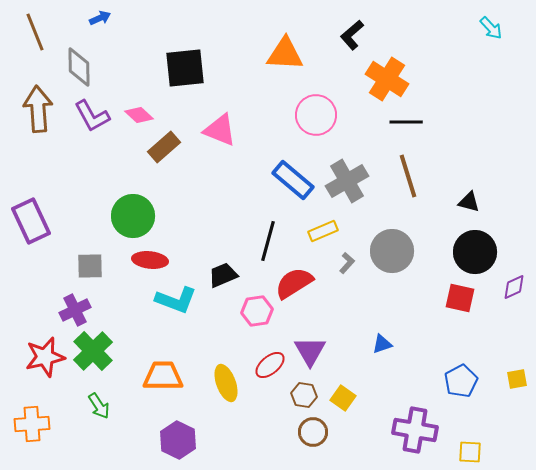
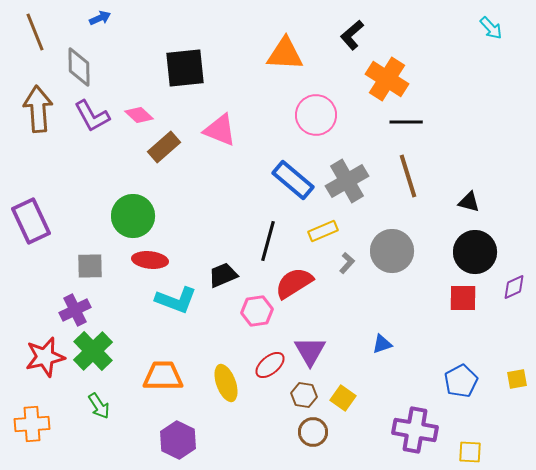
red square at (460, 298): moved 3 px right; rotated 12 degrees counterclockwise
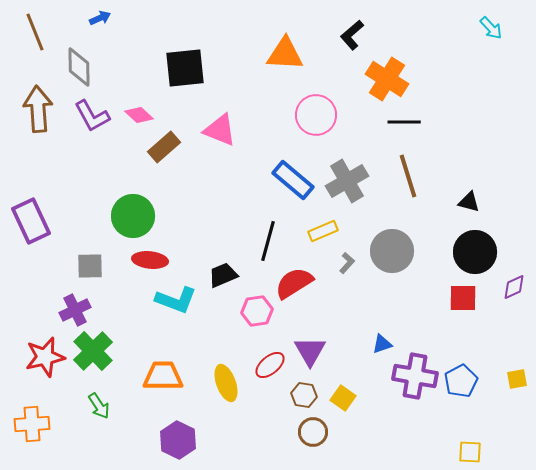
black line at (406, 122): moved 2 px left
purple cross at (415, 430): moved 54 px up
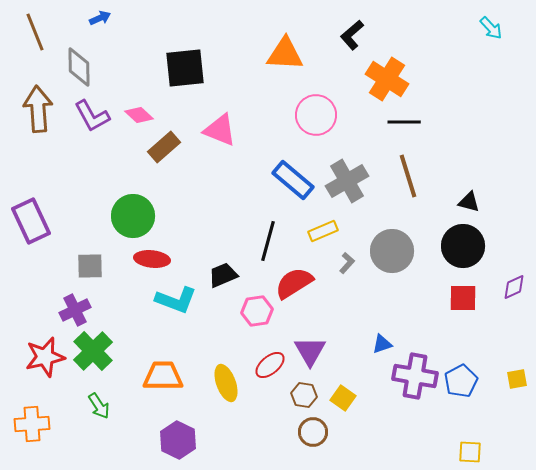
black circle at (475, 252): moved 12 px left, 6 px up
red ellipse at (150, 260): moved 2 px right, 1 px up
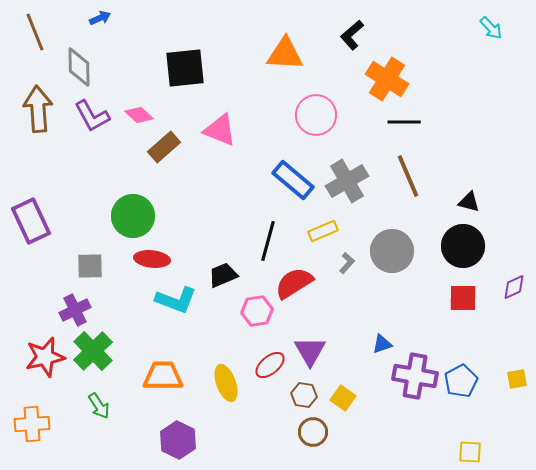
brown line at (408, 176): rotated 6 degrees counterclockwise
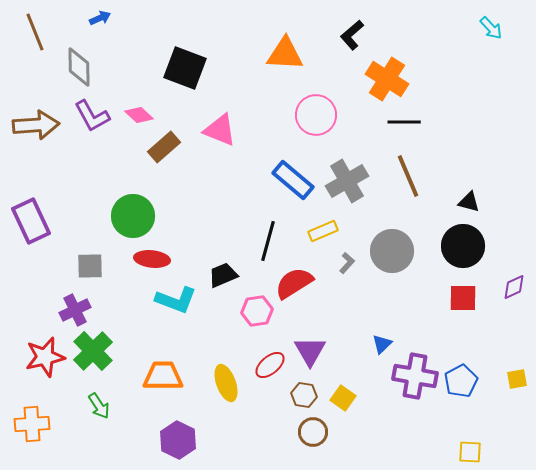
black square at (185, 68): rotated 27 degrees clockwise
brown arrow at (38, 109): moved 2 px left, 16 px down; rotated 90 degrees clockwise
blue triangle at (382, 344): rotated 25 degrees counterclockwise
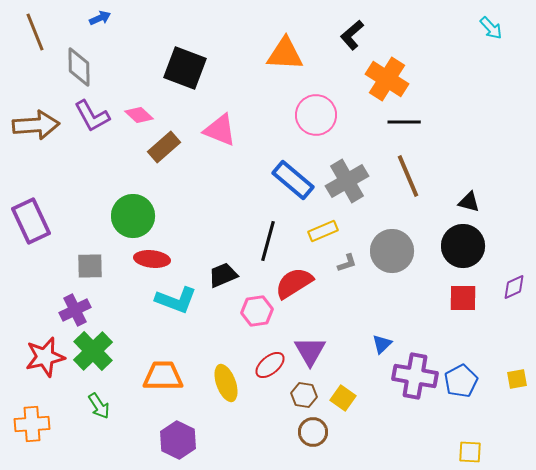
gray L-shape at (347, 263): rotated 30 degrees clockwise
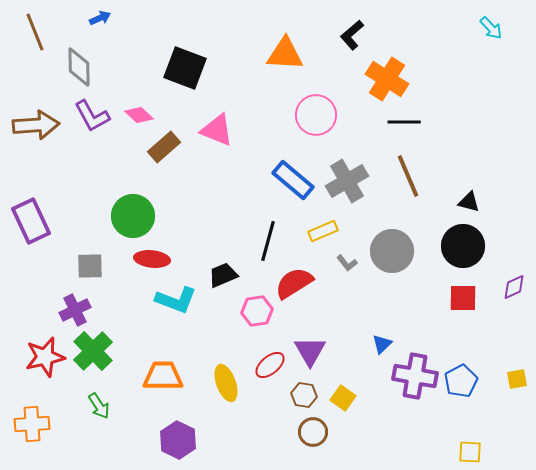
pink triangle at (220, 130): moved 3 px left
gray L-shape at (347, 263): rotated 70 degrees clockwise
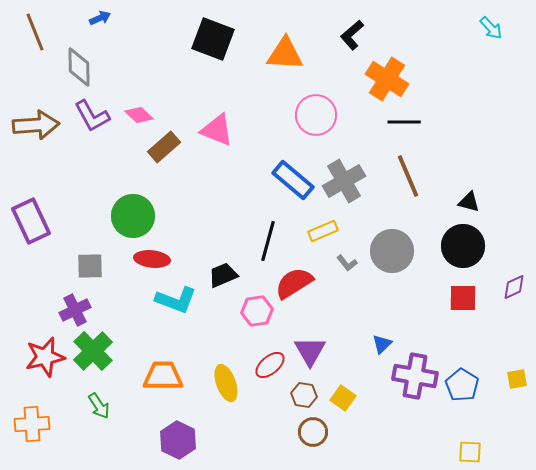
black square at (185, 68): moved 28 px right, 29 px up
gray cross at (347, 181): moved 3 px left
blue pentagon at (461, 381): moved 1 px right, 4 px down; rotated 12 degrees counterclockwise
